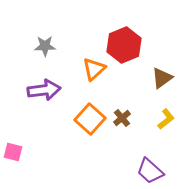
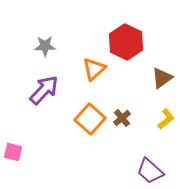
red hexagon: moved 2 px right, 3 px up; rotated 12 degrees counterclockwise
purple arrow: rotated 40 degrees counterclockwise
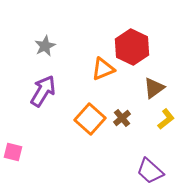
red hexagon: moved 6 px right, 5 px down
gray star: rotated 25 degrees counterclockwise
orange triangle: moved 9 px right; rotated 20 degrees clockwise
brown triangle: moved 8 px left, 10 px down
purple arrow: moved 1 px left, 1 px down; rotated 12 degrees counterclockwise
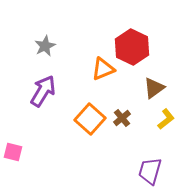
purple trapezoid: rotated 64 degrees clockwise
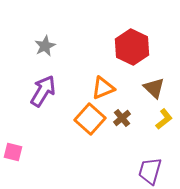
orange triangle: moved 19 px down
brown triangle: rotated 40 degrees counterclockwise
yellow L-shape: moved 2 px left
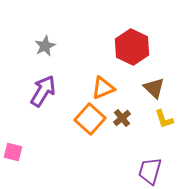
yellow L-shape: rotated 110 degrees clockwise
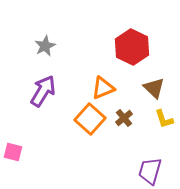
brown cross: moved 2 px right
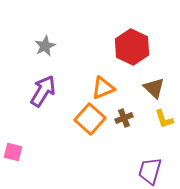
brown cross: rotated 18 degrees clockwise
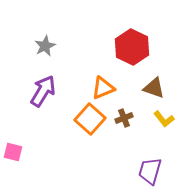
brown triangle: rotated 25 degrees counterclockwise
yellow L-shape: rotated 20 degrees counterclockwise
